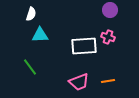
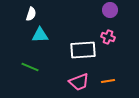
white rectangle: moved 1 px left, 4 px down
green line: rotated 30 degrees counterclockwise
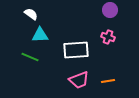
white semicircle: rotated 72 degrees counterclockwise
white rectangle: moved 7 px left
green line: moved 10 px up
pink trapezoid: moved 2 px up
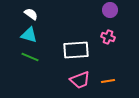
cyan triangle: moved 11 px left; rotated 18 degrees clockwise
pink trapezoid: moved 1 px right
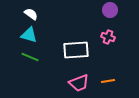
pink trapezoid: moved 1 px left, 3 px down
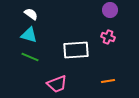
pink trapezoid: moved 22 px left, 1 px down
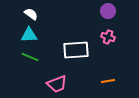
purple circle: moved 2 px left, 1 px down
cyan triangle: rotated 18 degrees counterclockwise
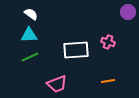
purple circle: moved 20 px right, 1 px down
pink cross: moved 5 px down
green line: rotated 48 degrees counterclockwise
